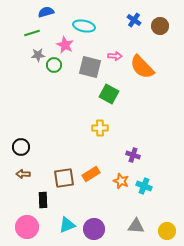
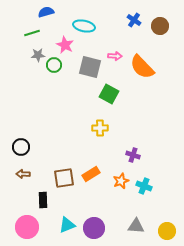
orange star: rotated 28 degrees clockwise
purple circle: moved 1 px up
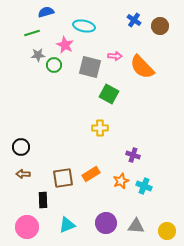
brown square: moved 1 px left
purple circle: moved 12 px right, 5 px up
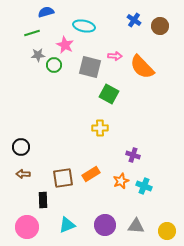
purple circle: moved 1 px left, 2 px down
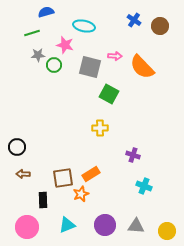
pink star: rotated 12 degrees counterclockwise
black circle: moved 4 px left
orange star: moved 40 px left, 13 px down
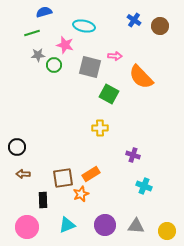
blue semicircle: moved 2 px left
orange semicircle: moved 1 px left, 10 px down
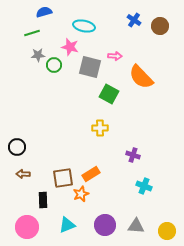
pink star: moved 5 px right, 2 px down
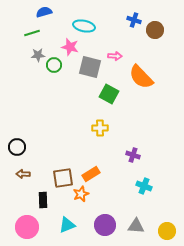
blue cross: rotated 16 degrees counterclockwise
brown circle: moved 5 px left, 4 px down
